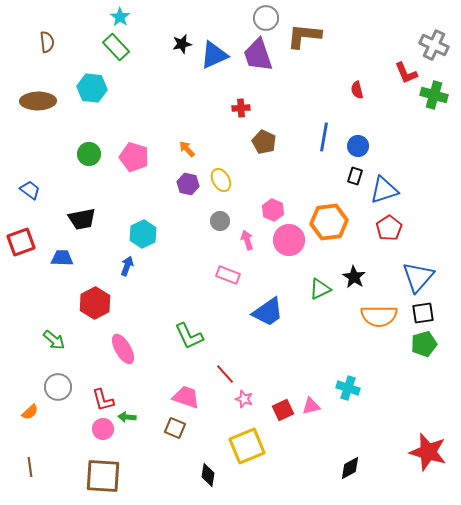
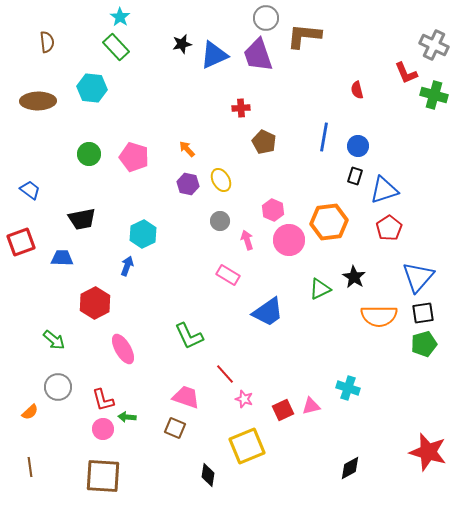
pink rectangle at (228, 275): rotated 10 degrees clockwise
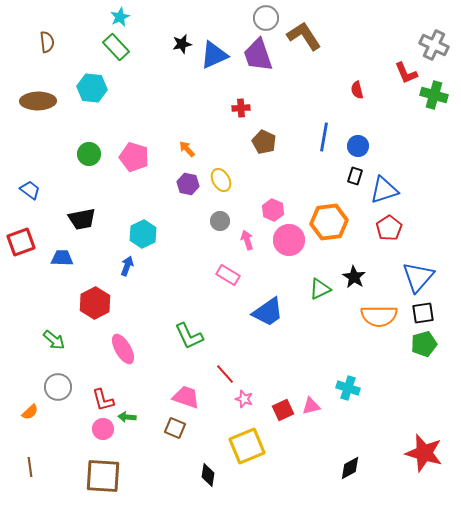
cyan star at (120, 17): rotated 12 degrees clockwise
brown L-shape at (304, 36): rotated 51 degrees clockwise
red star at (428, 452): moved 4 px left, 1 px down
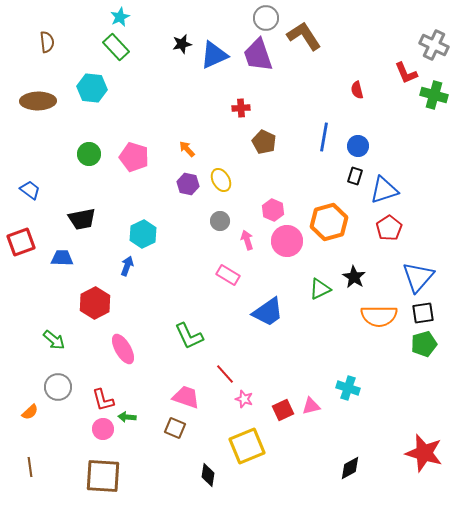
orange hexagon at (329, 222): rotated 9 degrees counterclockwise
pink circle at (289, 240): moved 2 px left, 1 px down
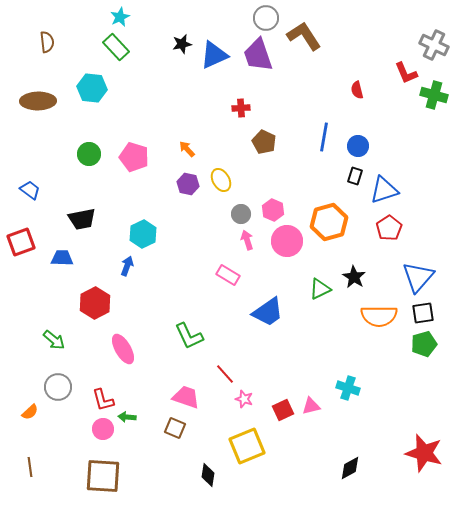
gray circle at (220, 221): moved 21 px right, 7 px up
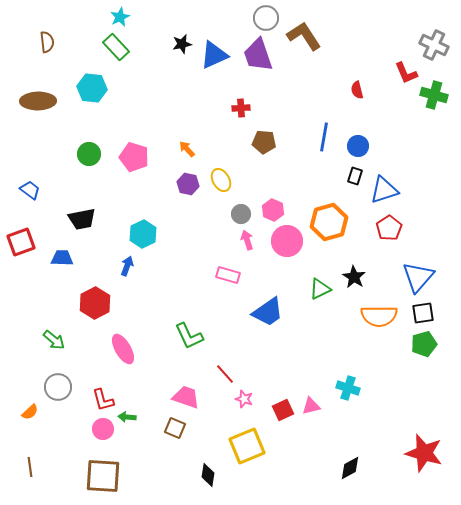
brown pentagon at (264, 142): rotated 20 degrees counterclockwise
pink rectangle at (228, 275): rotated 15 degrees counterclockwise
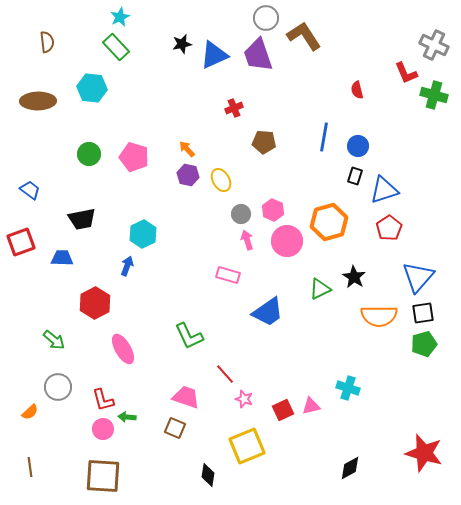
red cross at (241, 108): moved 7 px left; rotated 18 degrees counterclockwise
purple hexagon at (188, 184): moved 9 px up
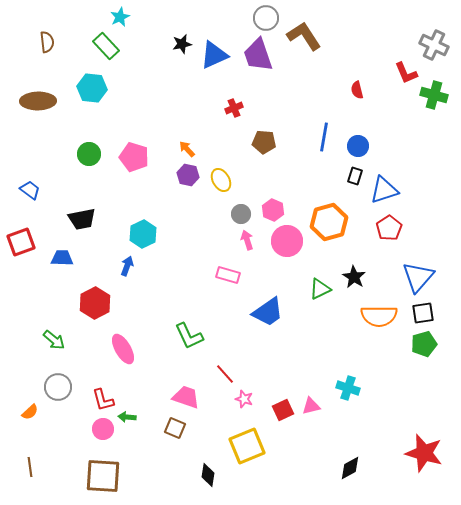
green rectangle at (116, 47): moved 10 px left, 1 px up
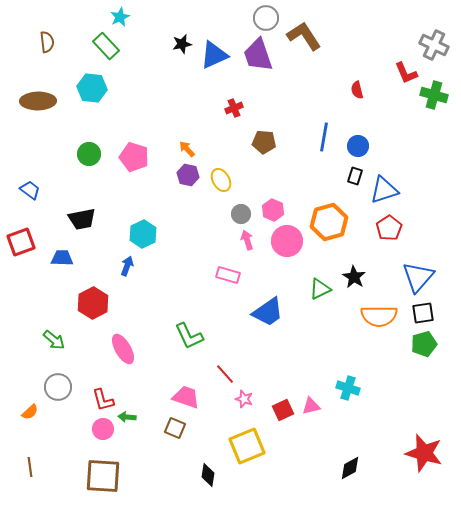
red hexagon at (95, 303): moved 2 px left
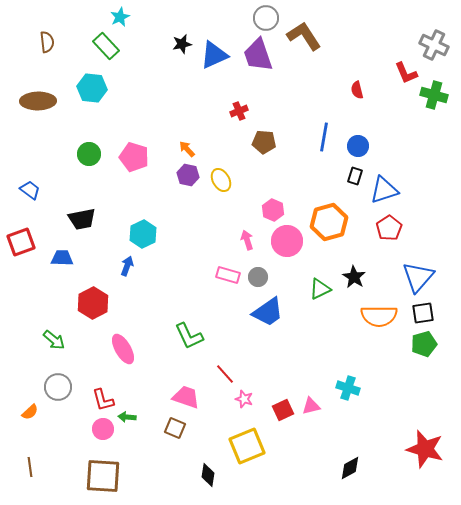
red cross at (234, 108): moved 5 px right, 3 px down
gray circle at (241, 214): moved 17 px right, 63 px down
red star at (424, 453): moved 1 px right, 4 px up
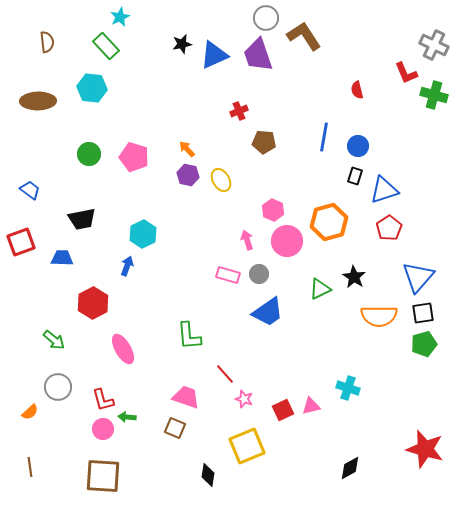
gray circle at (258, 277): moved 1 px right, 3 px up
green L-shape at (189, 336): rotated 20 degrees clockwise
